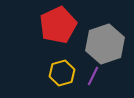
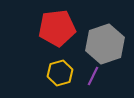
red pentagon: moved 1 px left, 3 px down; rotated 18 degrees clockwise
yellow hexagon: moved 2 px left
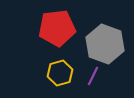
gray hexagon: rotated 21 degrees counterclockwise
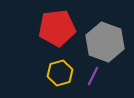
gray hexagon: moved 2 px up
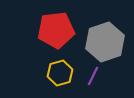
red pentagon: moved 1 px left, 2 px down
gray hexagon: rotated 21 degrees clockwise
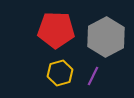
red pentagon: rotated 9 degrees clockwise
gray hexagon: moved 1 px right, 5 px up; rotated 9 degrees counterclockwise
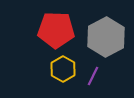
yellow hexagon: moved 3 px right, 4 px up; rotated 15 degrees counterclockwise
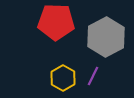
red pentagon: moved 8 px up
yellow hexagon: moved 9 px down
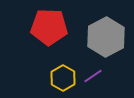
red pentagon: moved 7 px left, 5 px down
purple line: rotated 30 degrees clockwise
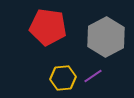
red pentagon: moved 1 px left; rotated 6 degrees clockwise
yellow hexagon: rotated 25 degrees clockwise
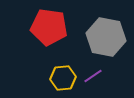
red pentagon: moved 1 px right
gray hexagon: rotated 21 degrees counterclockwise
